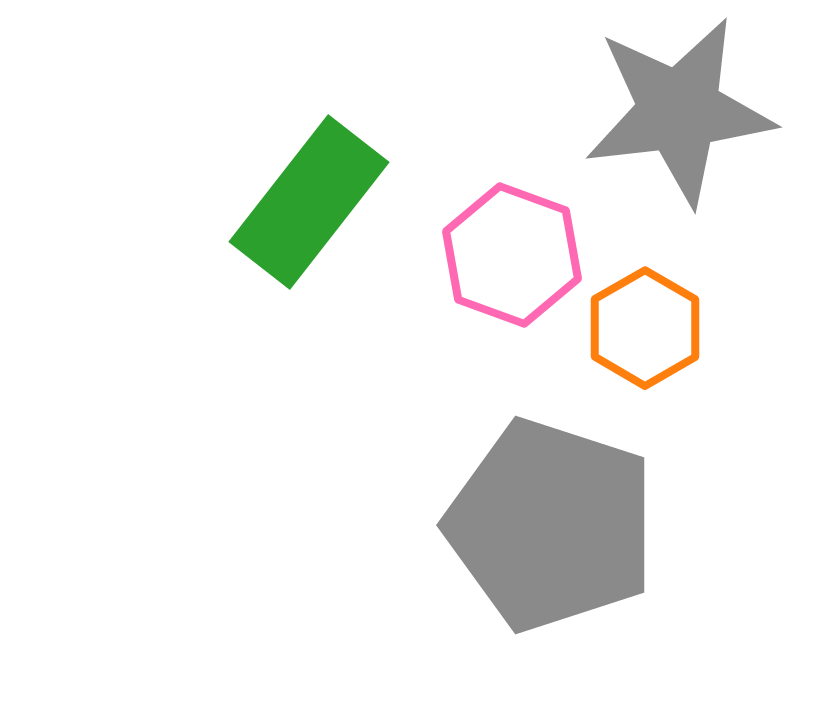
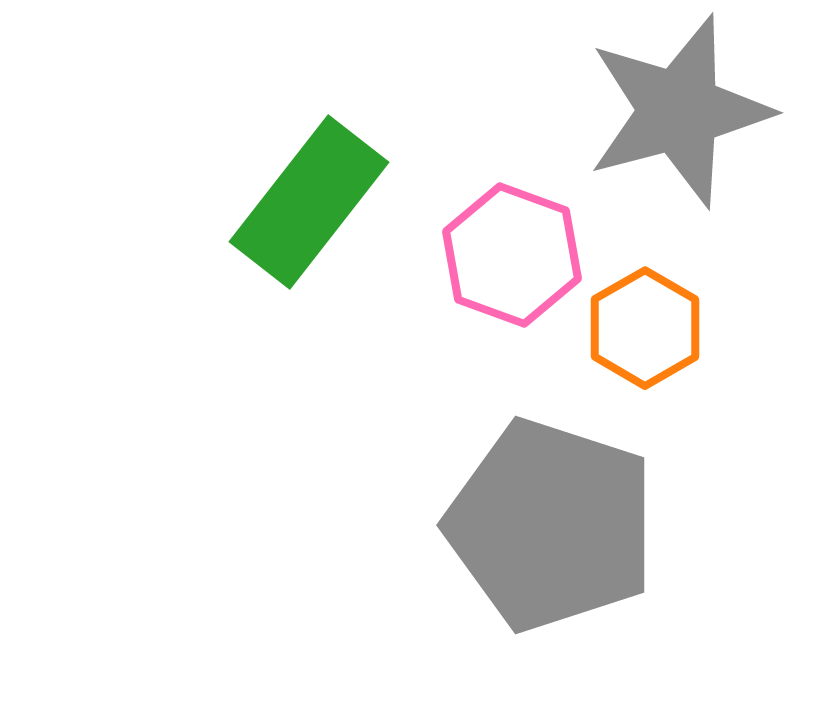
gray star: rotated 8 degrees counterclockwise
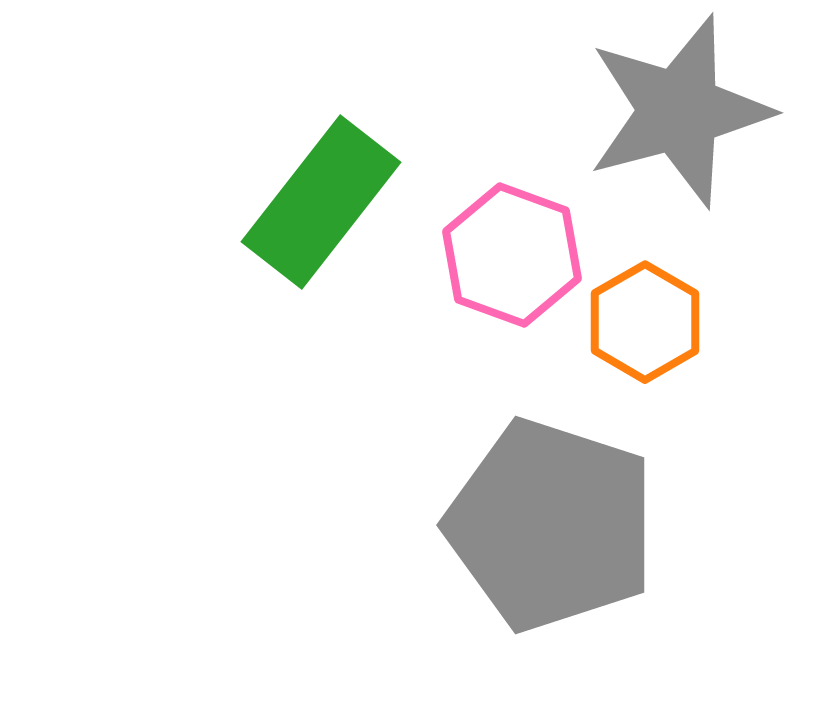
green rectangle: moved 12 px right
orange hexagon: moved 6 px up
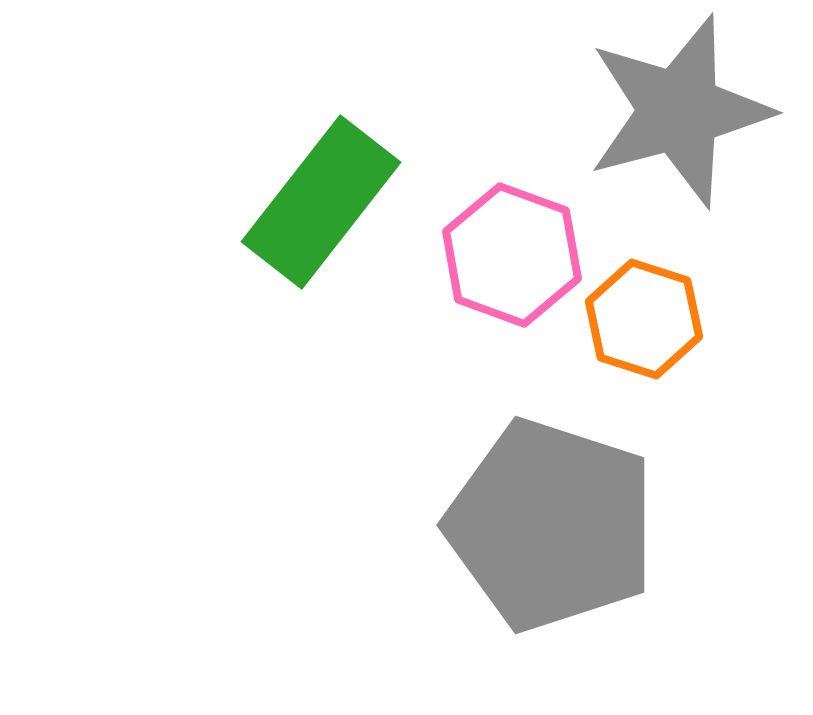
orange hexagon: moved 1 px left, 3 px up; rotated 12 degrees counterclockwise
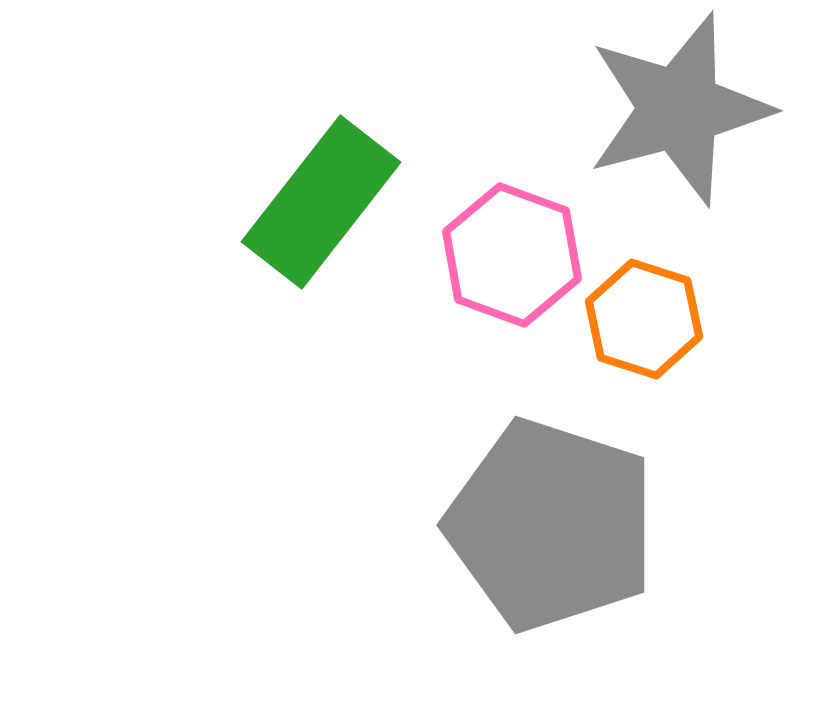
gray star: moved 2 px up
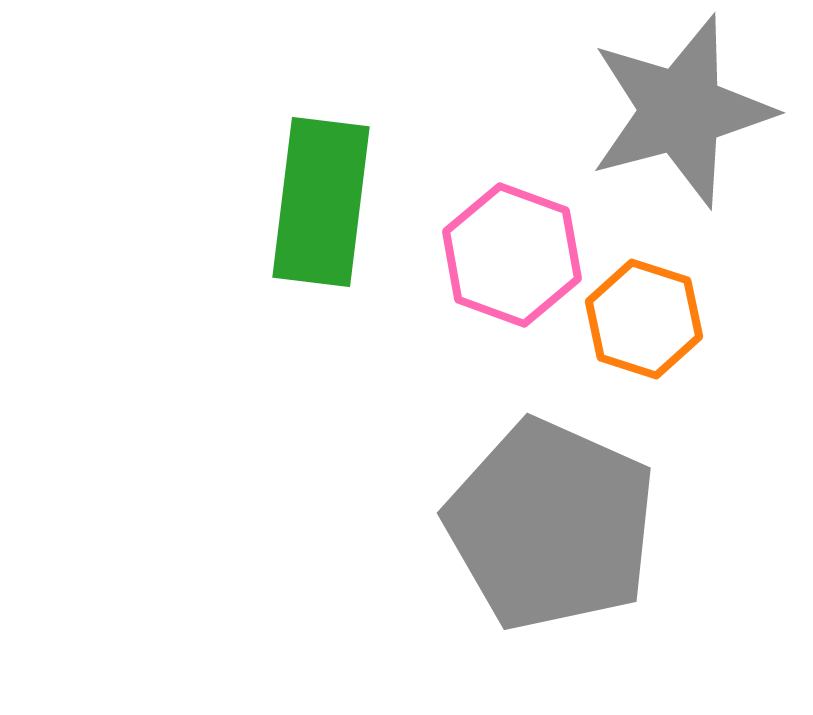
gray star: moved 2 px right, 2 px down
green rectangle: rotated 31 degrees counterclockwise
gray pentagon: rotated 6 degrees clockwise
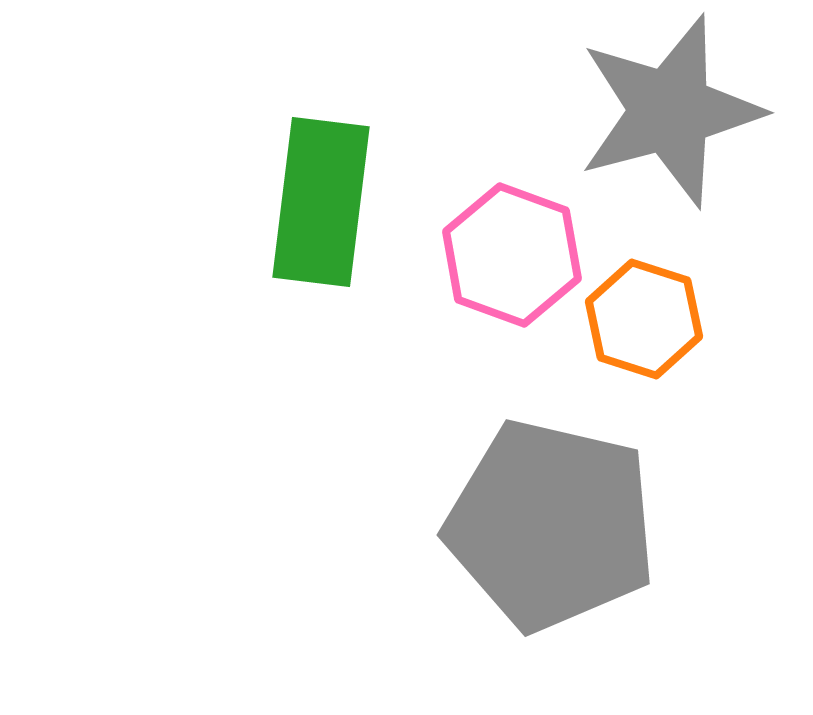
gray star: moved 11 px left
gray pentagon: rotated 11 degrees counterclockwise
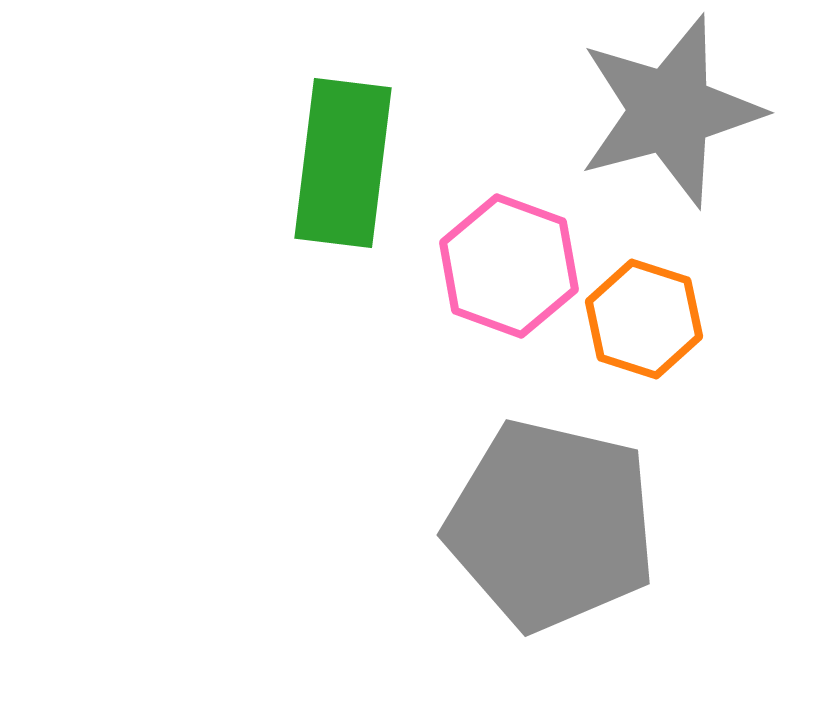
green rectangle: moved 22 px right, 39 px up
pink hexagon: moved 3 px left, 11 px down
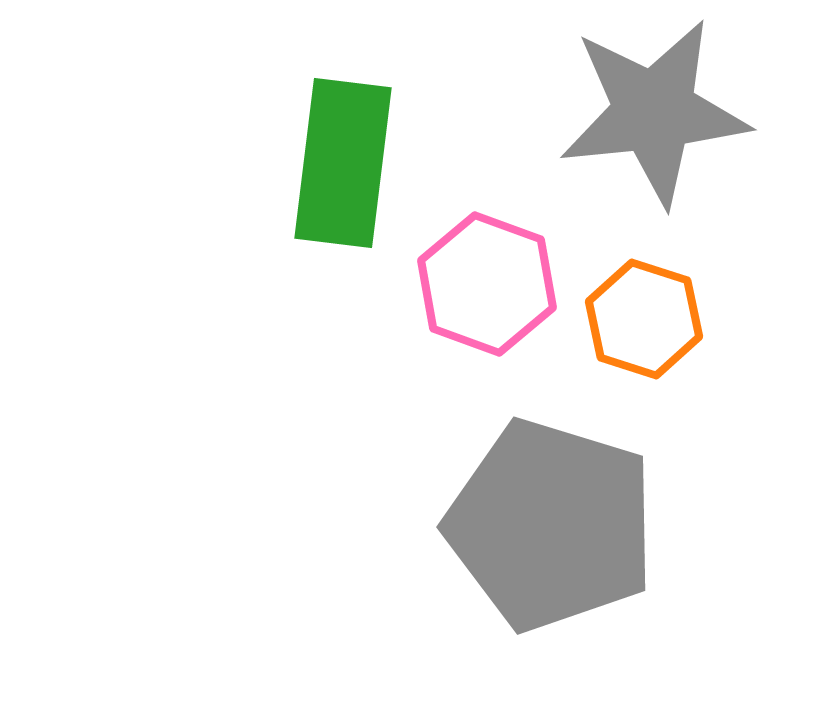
gray star: moved 16 px left, 1 px down; rotated 9 degrees clockwise
pink hexagon: moved 22 px left, 18 px down
gray pentagon: rotated 4 degrees clockwise
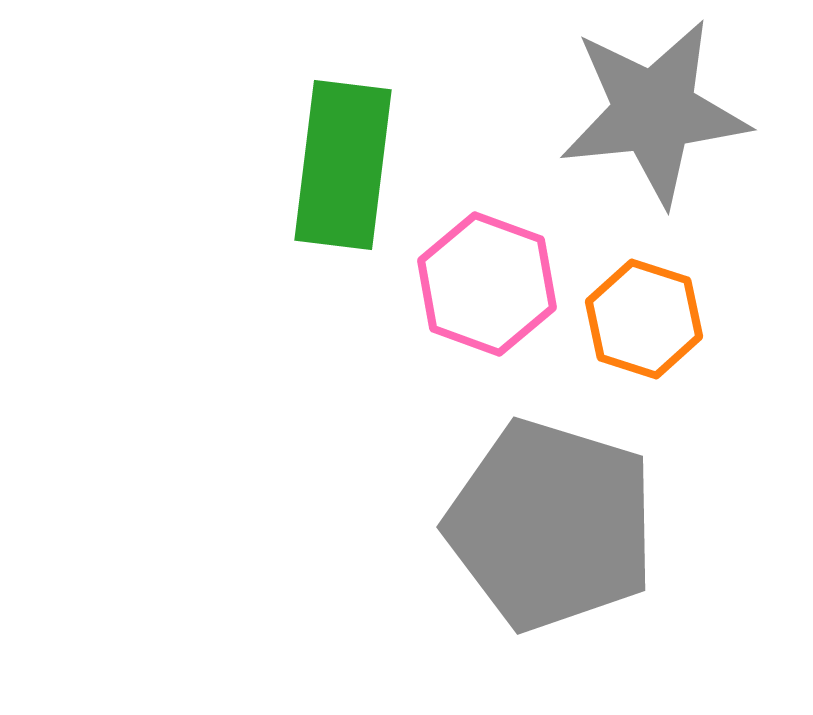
green rectangle: moved 2 px down
